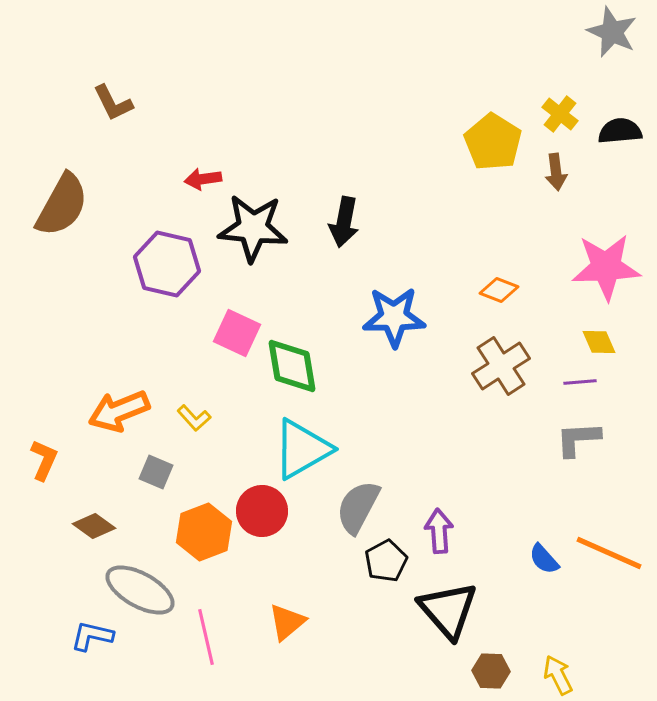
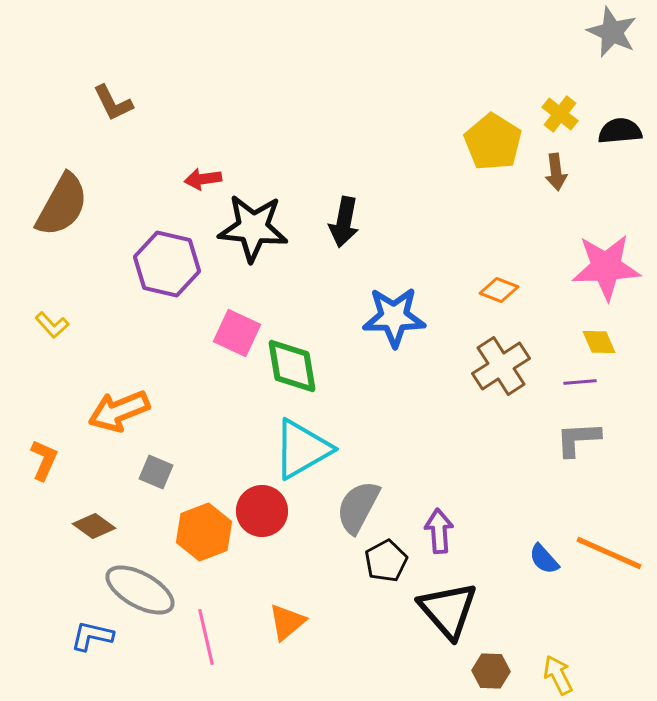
yellow L-shape: moved 142 px left, 93 px up
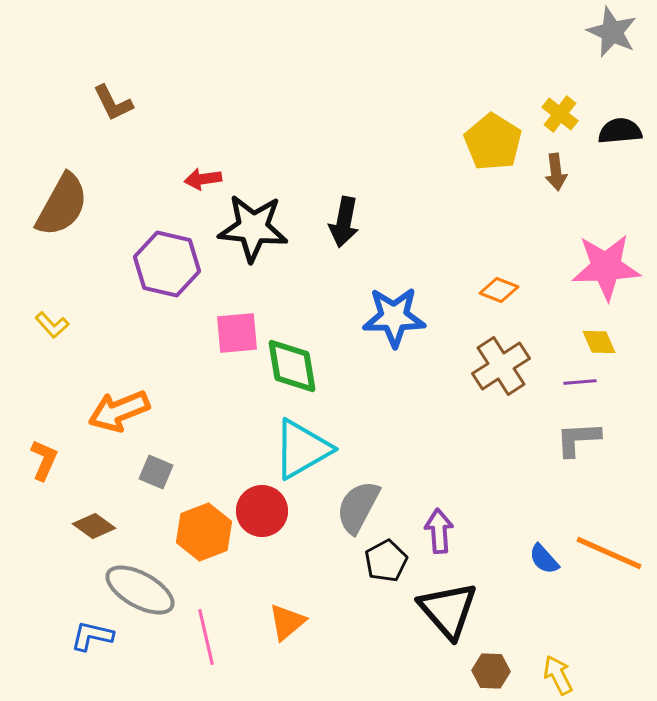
pink square: rotated 30 degrees counterclockwise
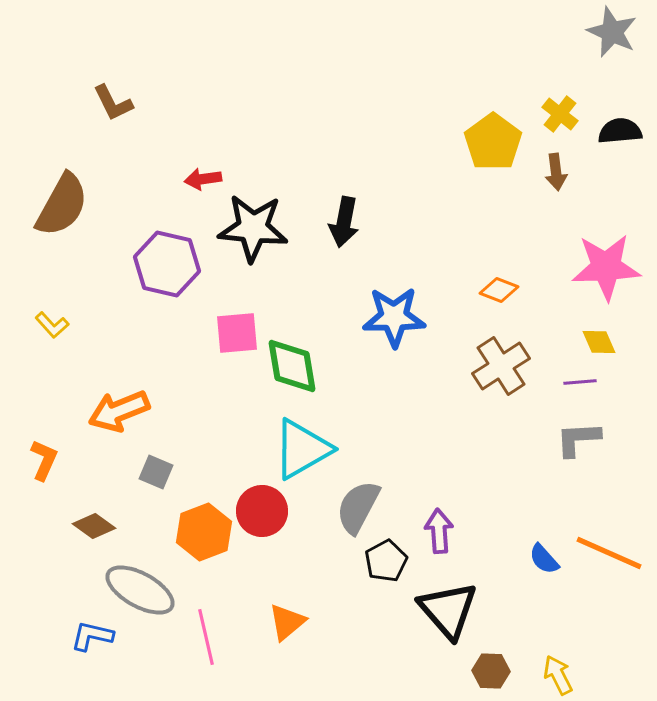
yellow pentagon: rotated 4 degrees clockwise
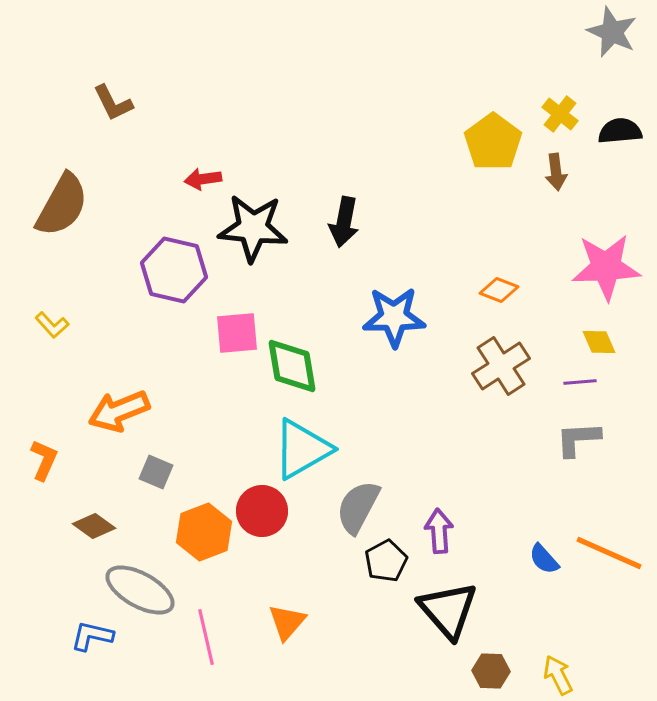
purple hexagon: moved 7 px right, 6 px down
orange triangle: rotated 9 degrees counterclockwise
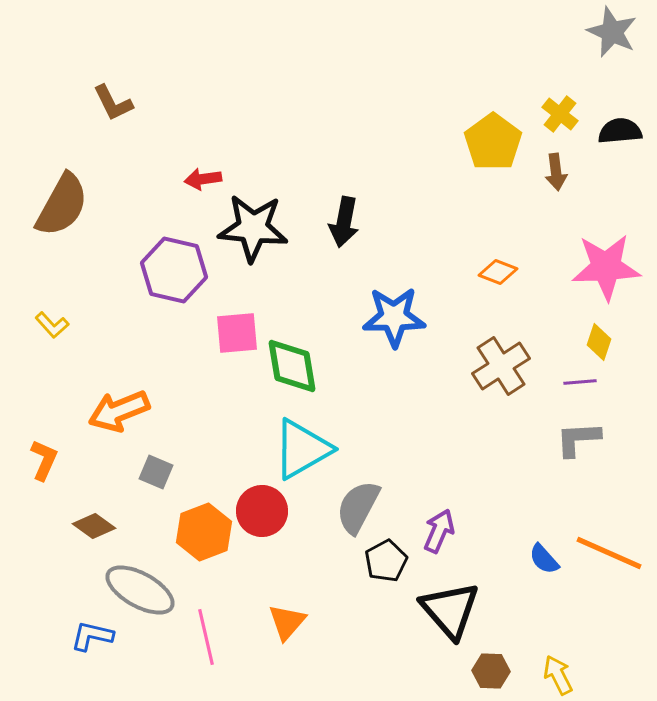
orange diamond: moved 1 px left, 18 px up
yellow diamond: rotated 42 degrees clockwise
purple arrow: rotated 27 degrees clockwise
black triangle: moved 2 px right
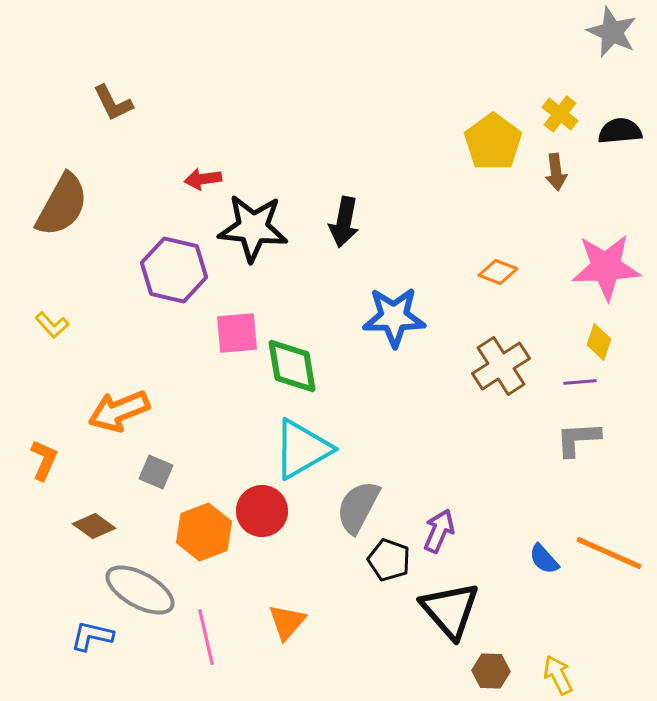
black pentagon: moved 3 px right, 1 px up; rotated 24 degrees counterclockwise
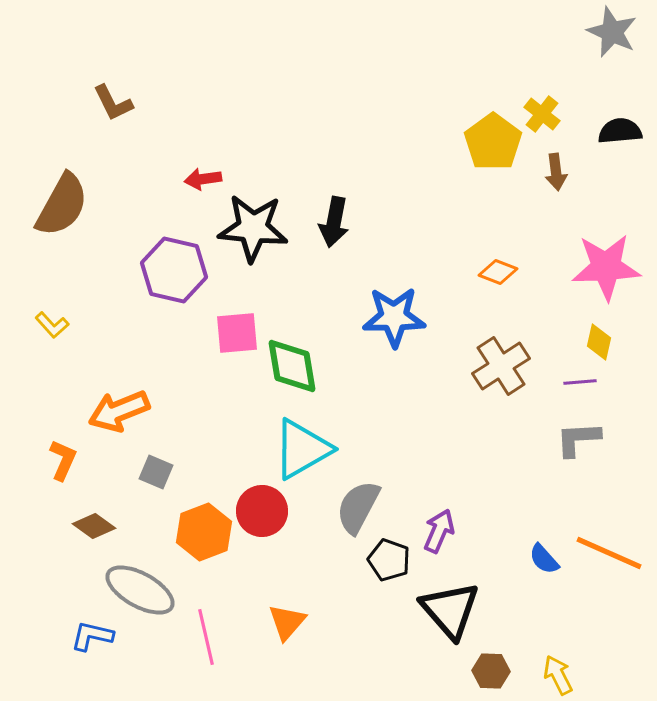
yellow cross: moved 18 px left
black arrow: moved 10 px left
yellow diamond: rotated 6 degrees counterclockwise
orange L-shape: moved 19 px right
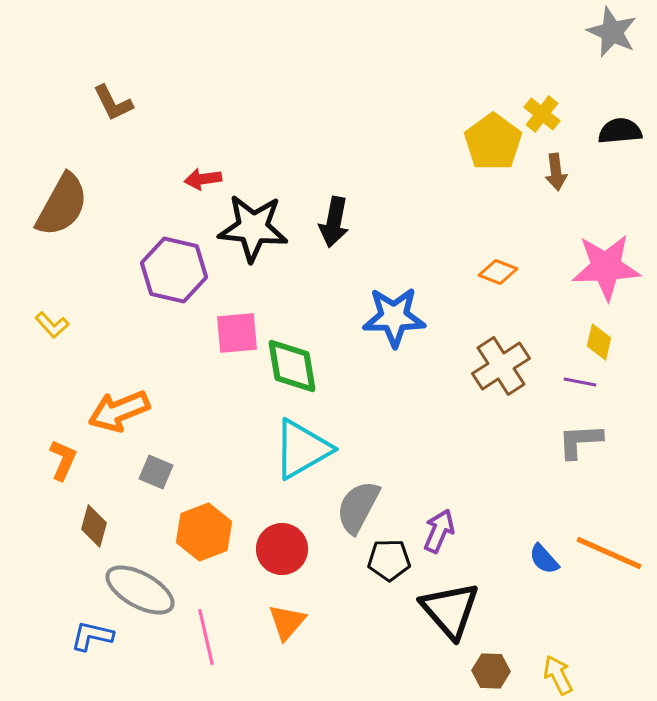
purple line: rotated 16 degrees clockwise
gray L-shape: moved 2 px right, 2 px down
red circle: moved 20 px right, 38 px down
brown diamond: rotated 69 degrees clockwise
black pentagon: rotated 21 degrees counterclockwise
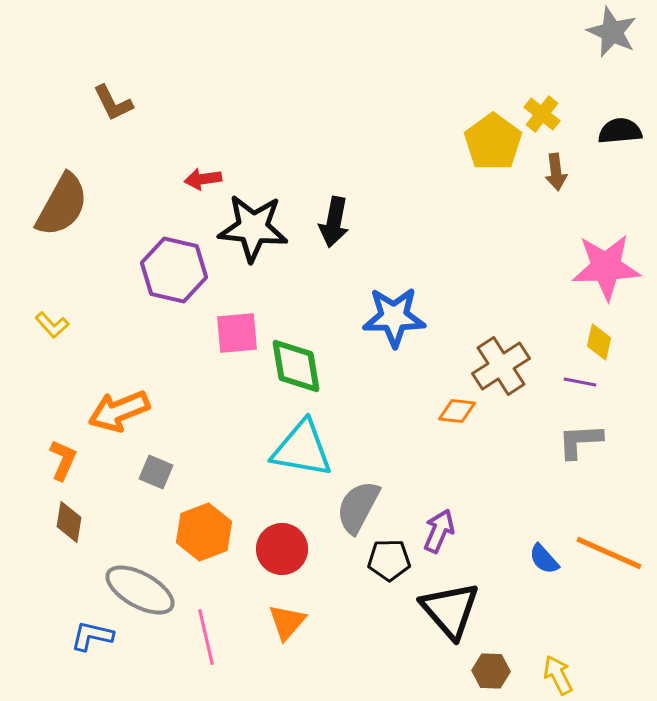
orange diamond: moved 41 px left, 139 px down; rotated 15 degrees counterclockwise
green diamond: moved 4 px right
cyan triangle: rotated 40 degrees clockwise
brown diamond: moved 25 px left, 4 px up; rotated 6 degrees counterclockwise
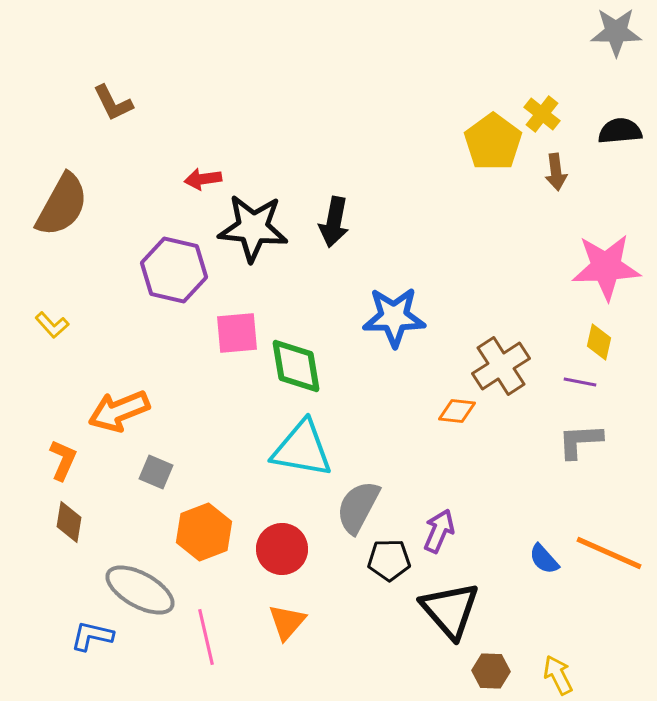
gray star: moved 4 px right; rotated 24 degrees counterclockwise
